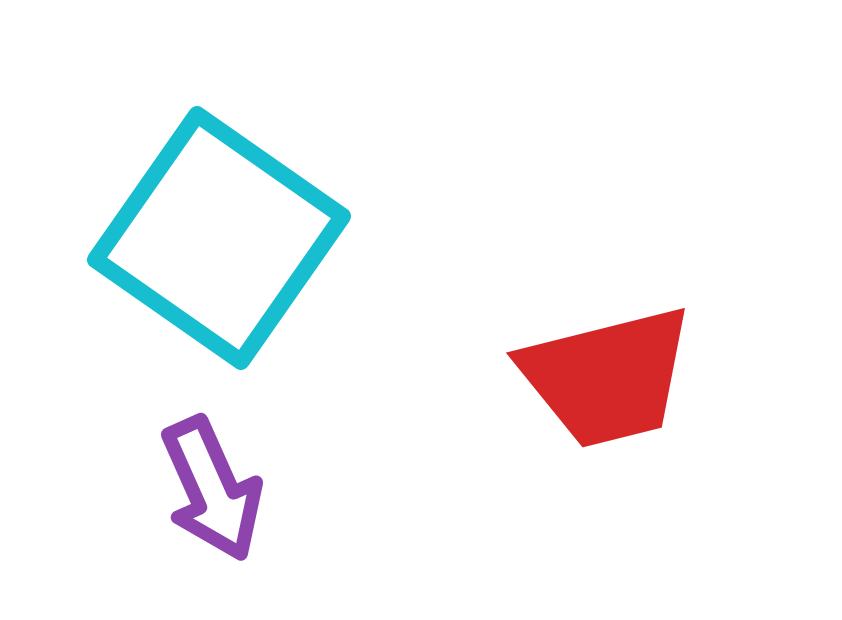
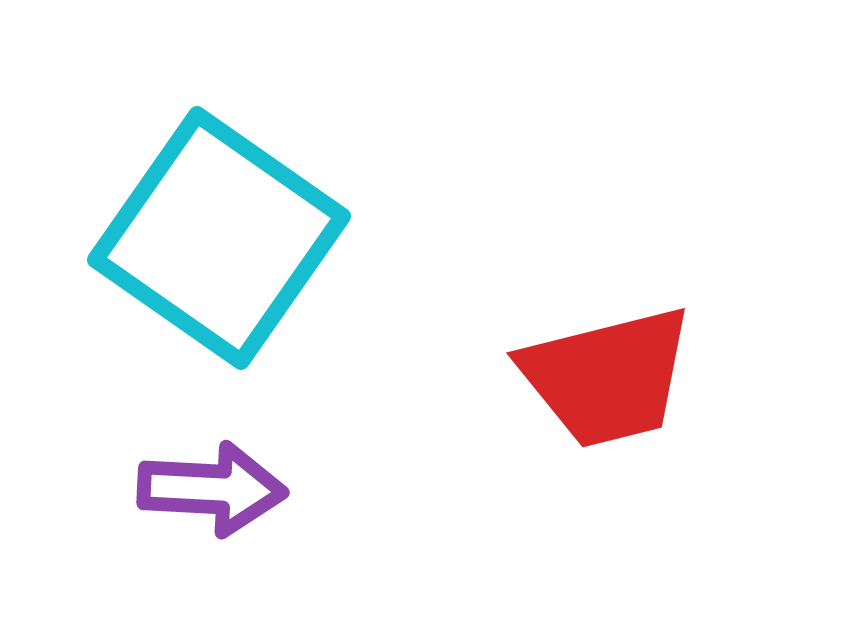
purple arrow: rotated 63 degrees counterclockwise
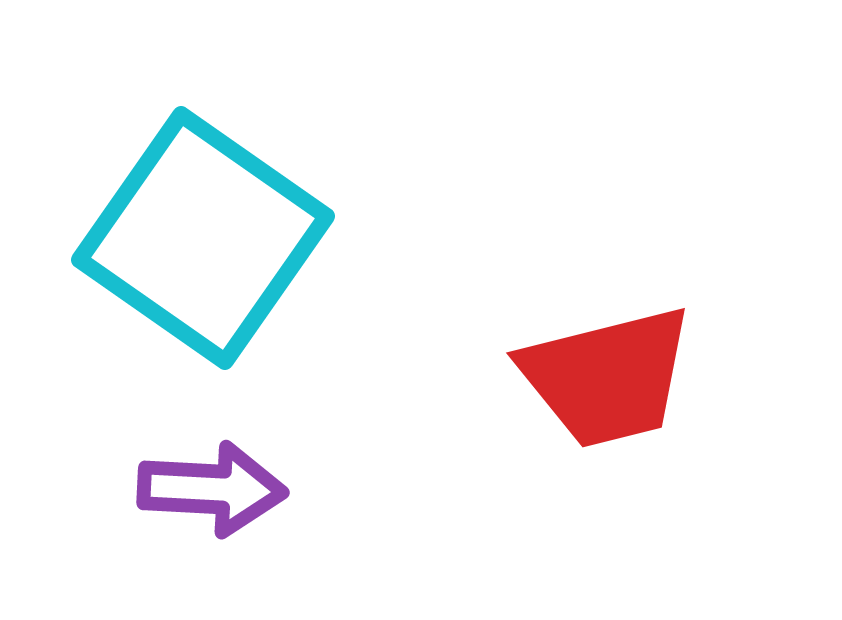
cyan square: moved 16 px left
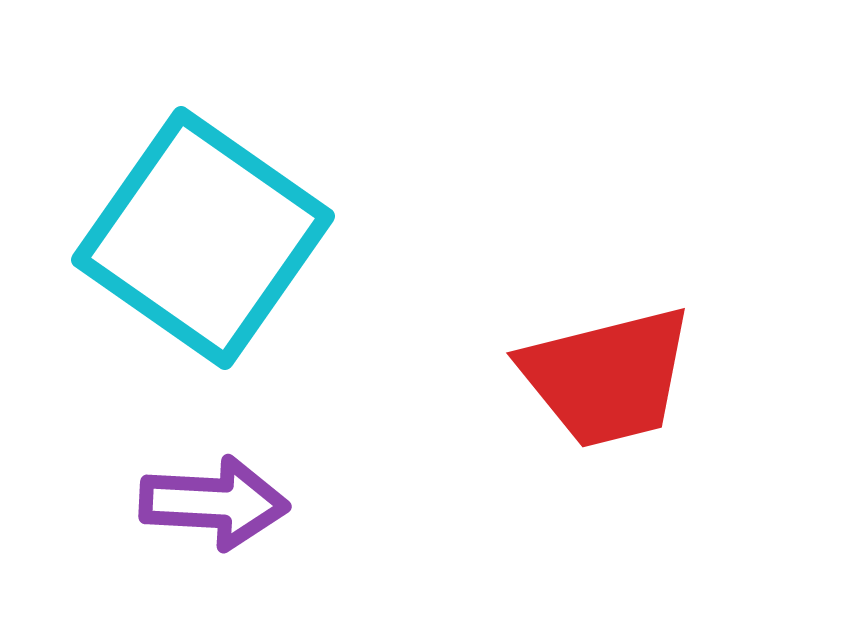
purple arrow: moved 2 px right, 14 px down
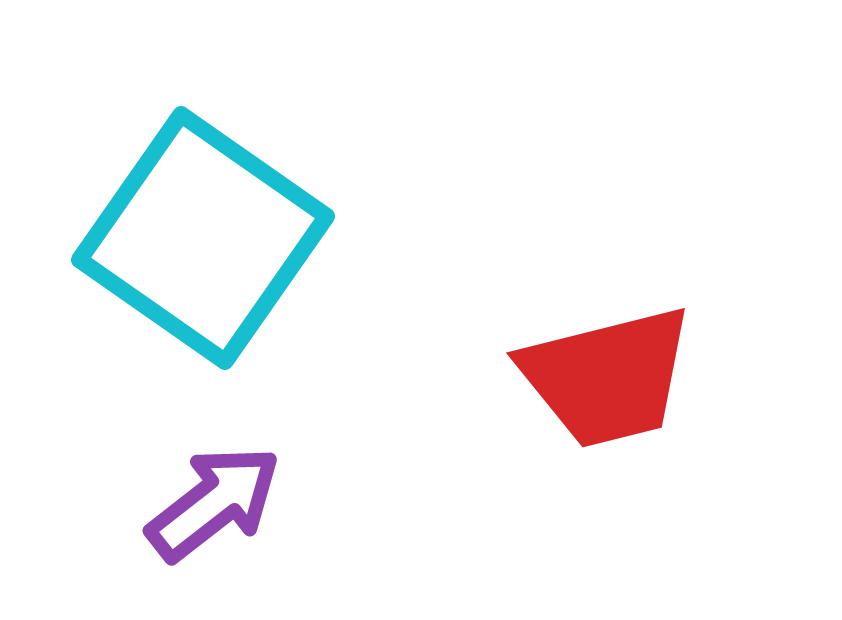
purple arrow: rotated 41 degrees counterclockwise
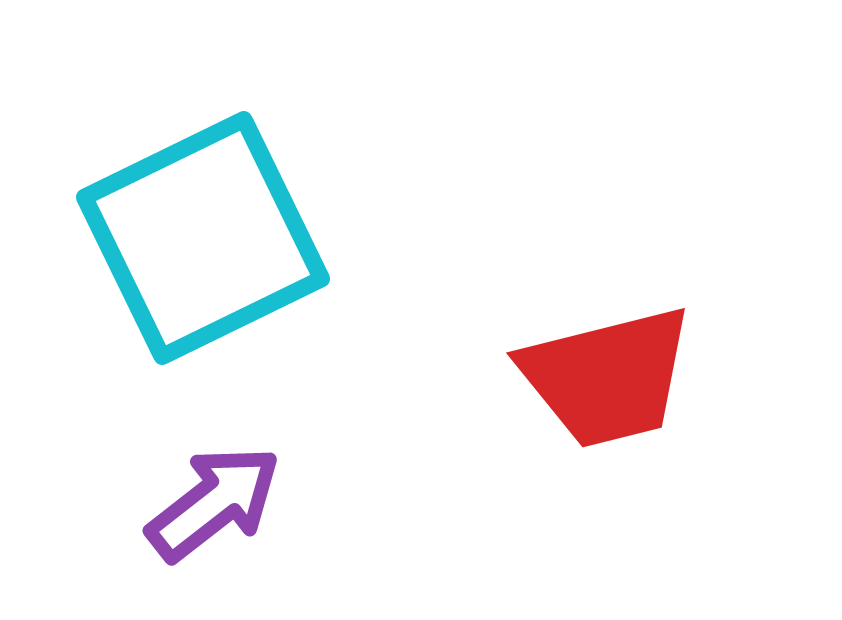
cyan square: rotated 29 degrees clockwise
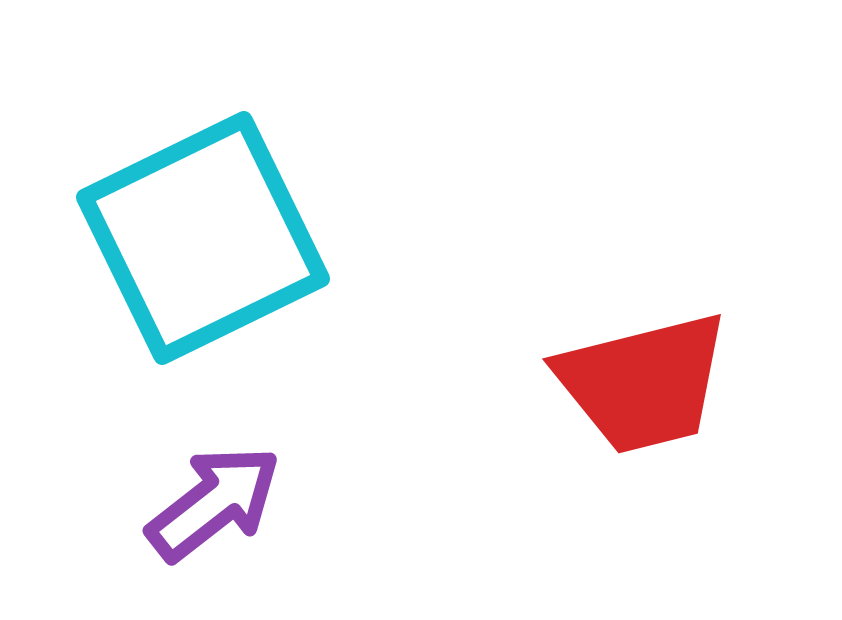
red trapezoid: moved 36 px right, 6 px down
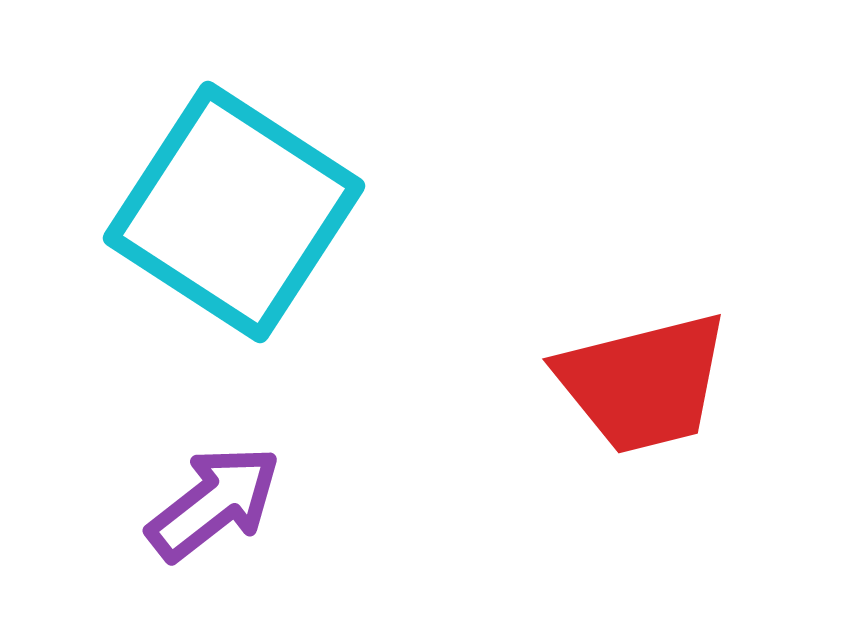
cyan square: moved 31 px right, 26 px up; rotated 31 degrees counterclockwise
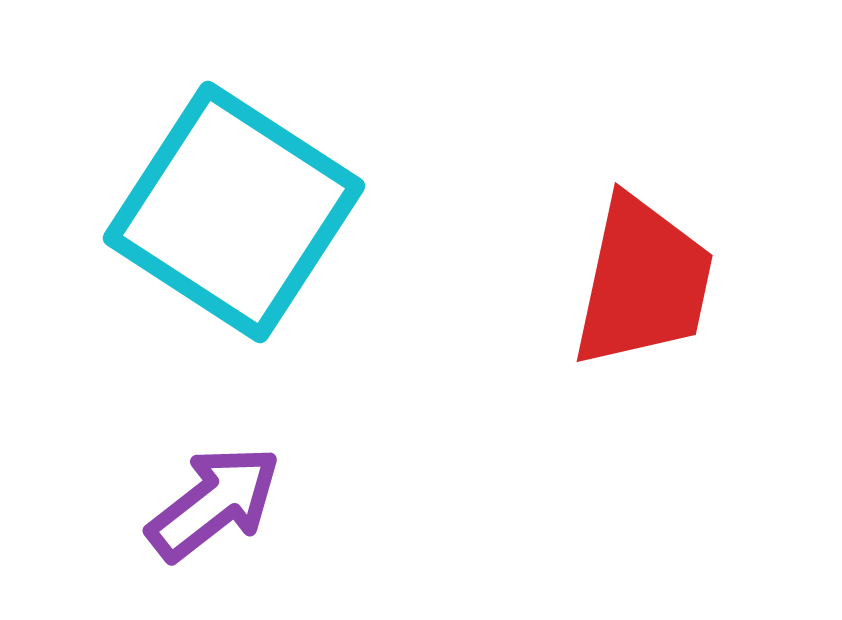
red trapezoid: moved 101 px up; rotated 64 degrees counterclockwise
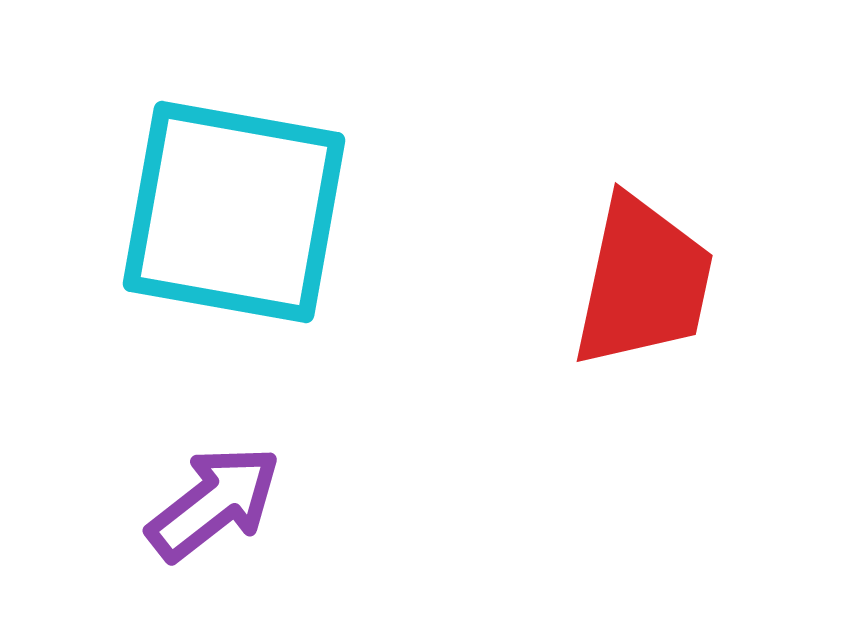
cyan square: rotated 23 degrees counterclockwise
